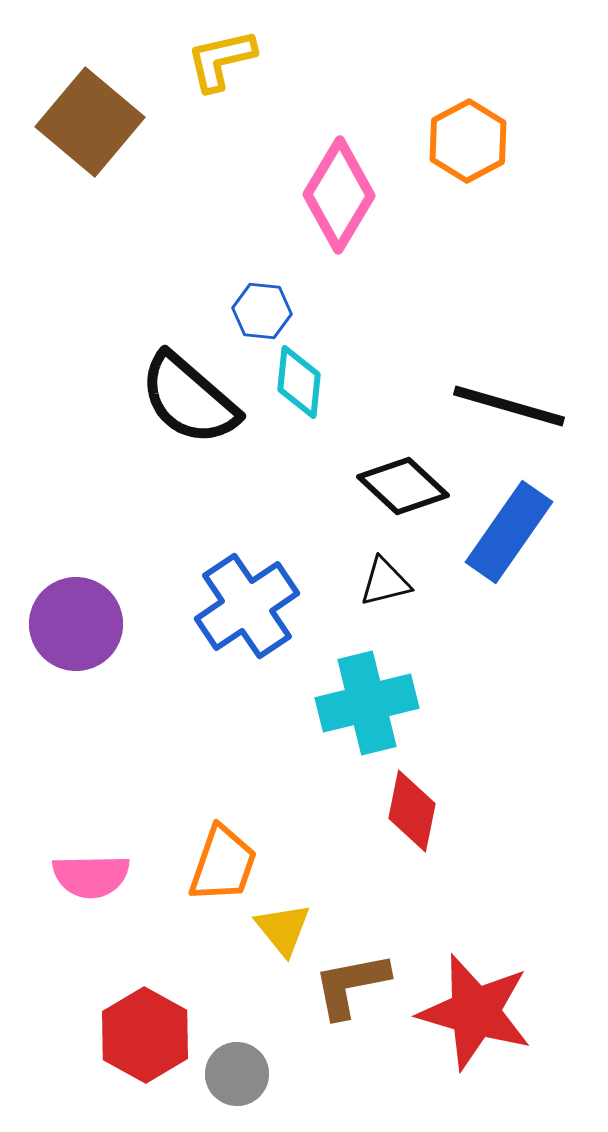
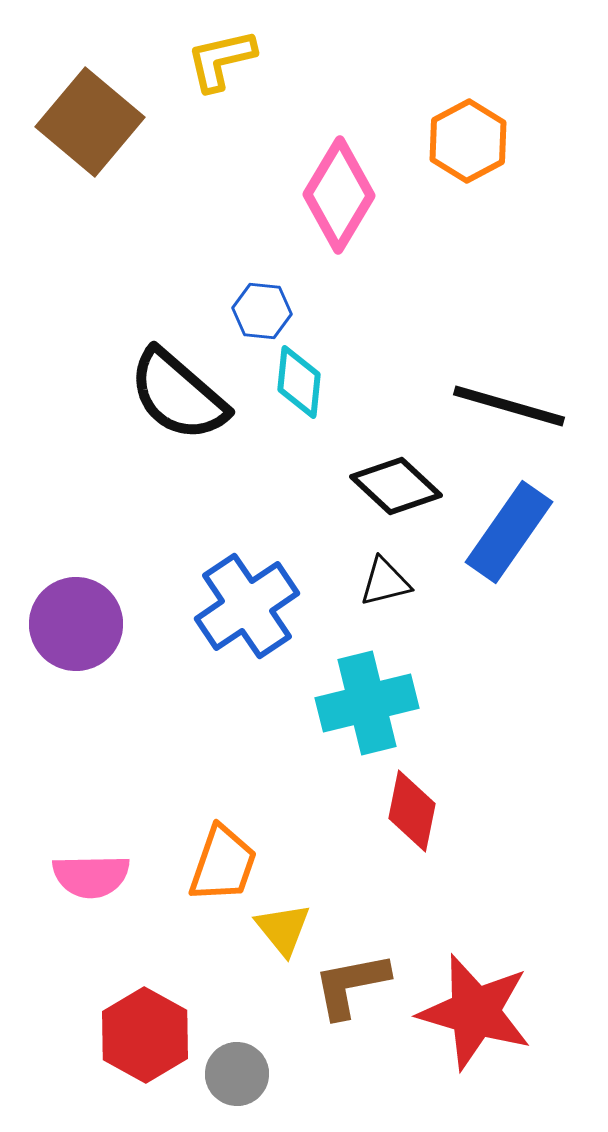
black semicircle: moved 11 px left, 4 px up
black diamond: moved 7 px left
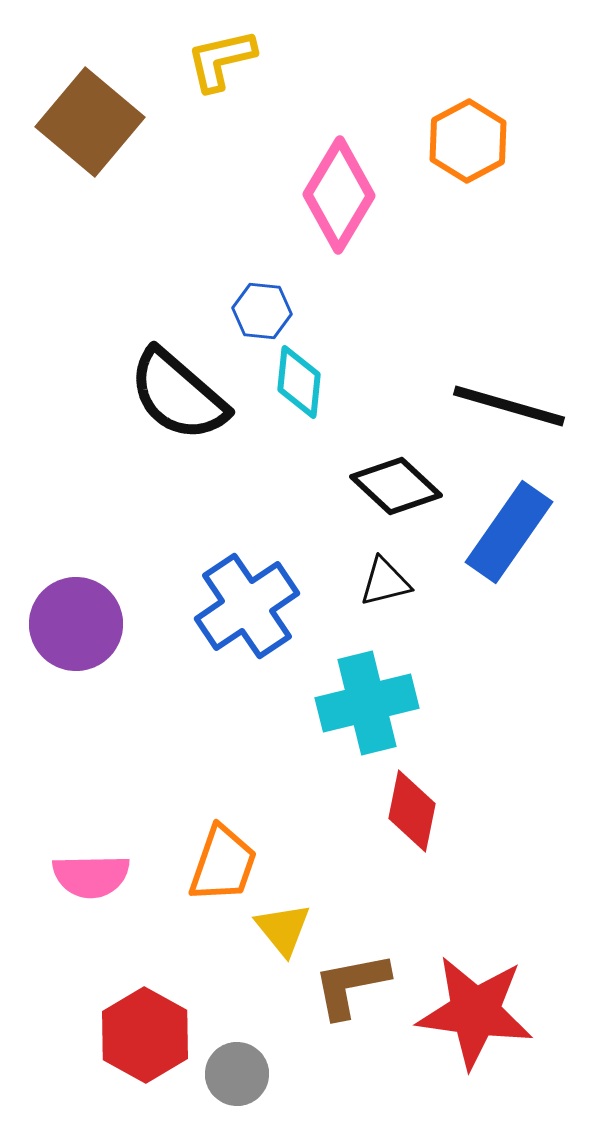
red star: rotated 8 degrees counterclockwise
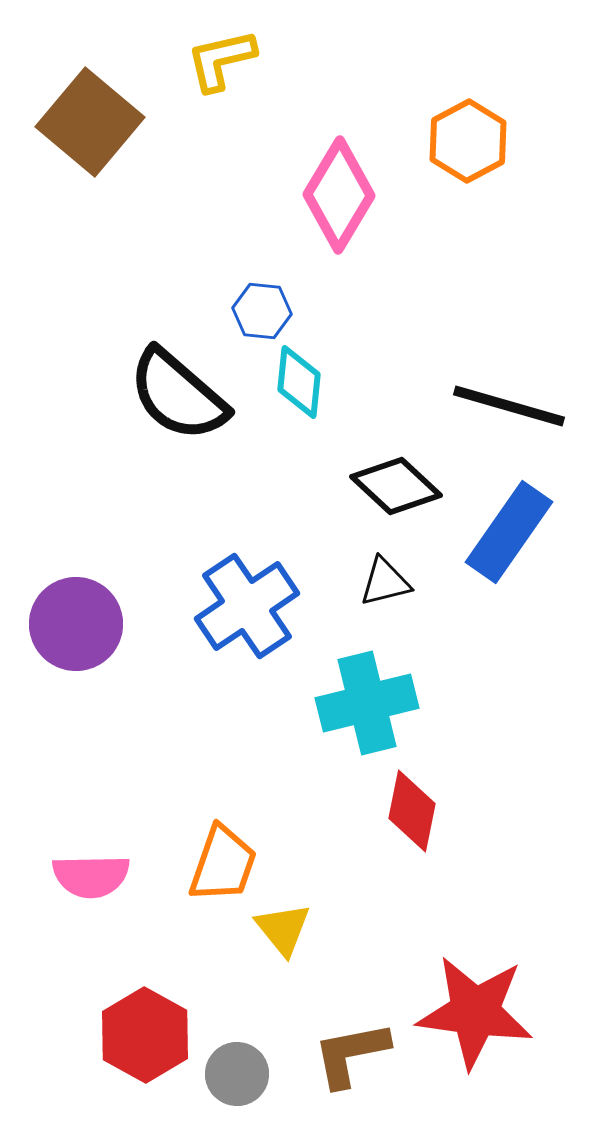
brown L-shape: moved 69 px down
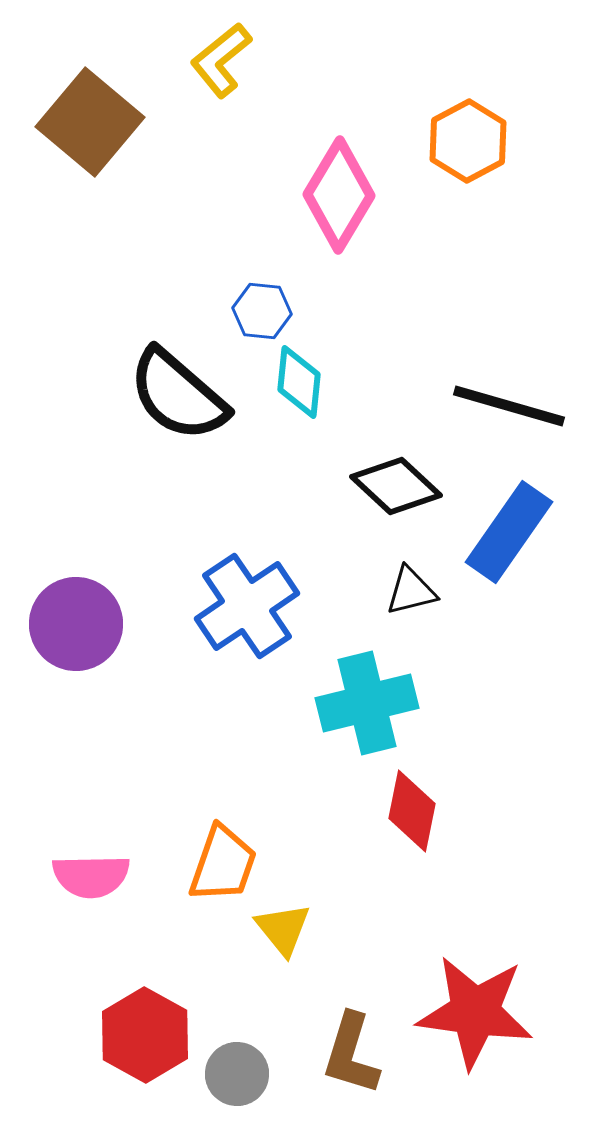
yellow L-shape: rotated 26 degrees counterclockwise
black triangle: moved 26 px right, 9 px down
brown L-shape: rotated 62 degrees counterclockwise
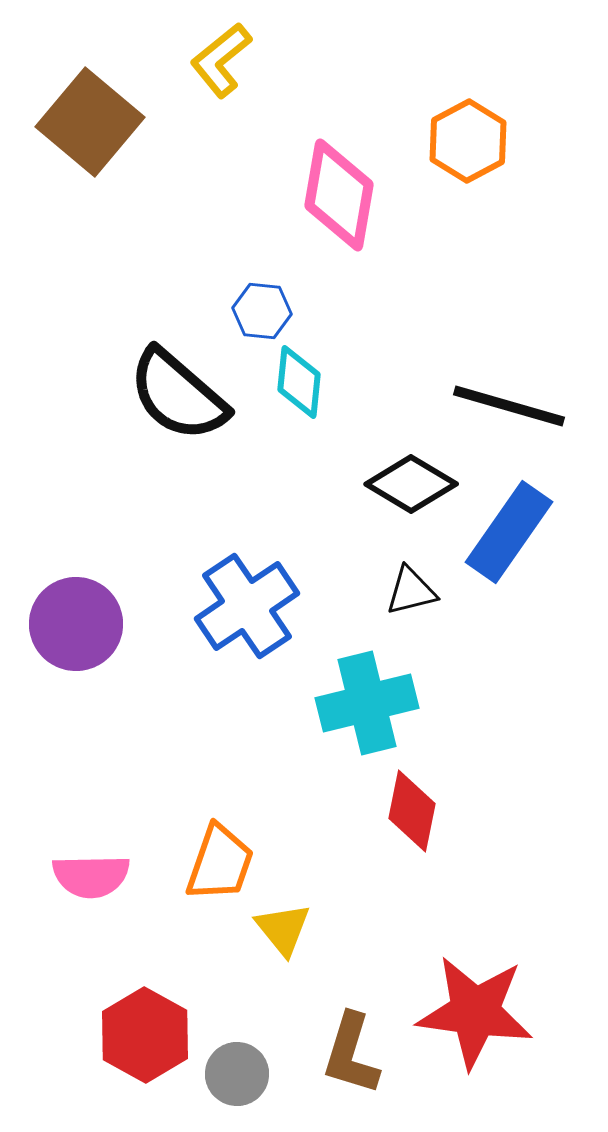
pink diamond: rotated 21 degrees counterclockwise
black diamond: moved 15 px right, 2 px up; rotated 12 degrees counterclockwise
orange trapezoid: moved 3 px left, 1 px up
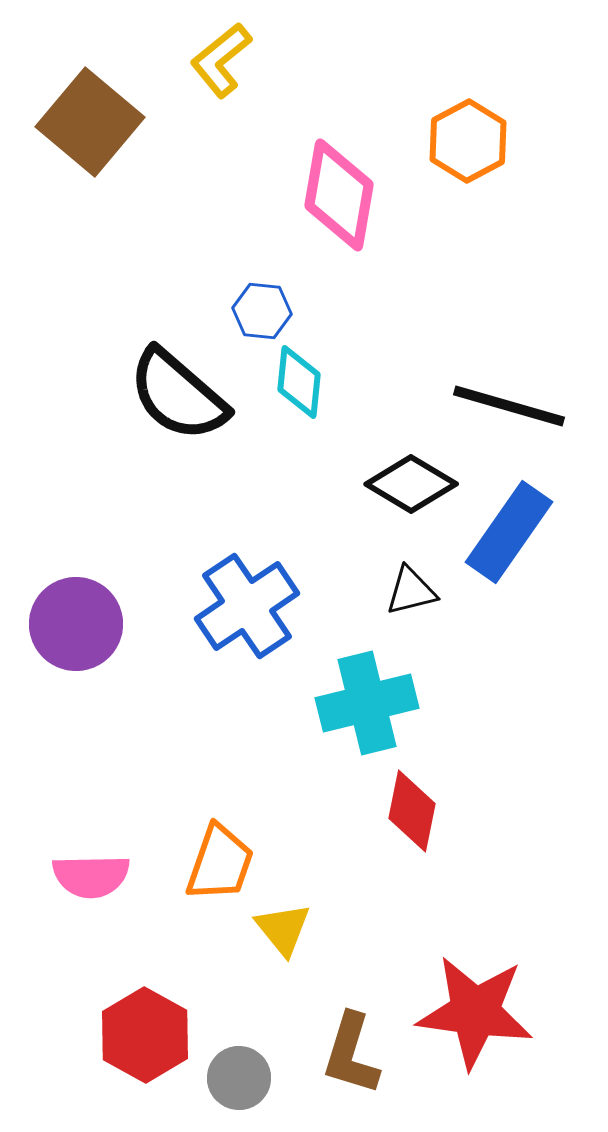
gray circle: moved 2 px right, 4 px down
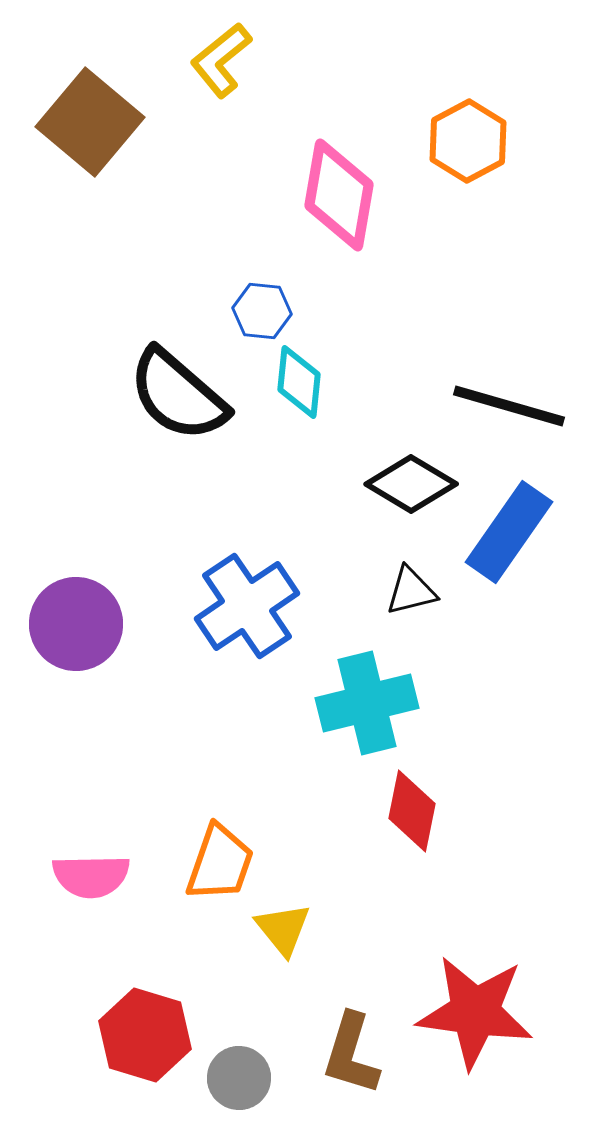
red hexagon: rotated 12 degrees counterclockwise
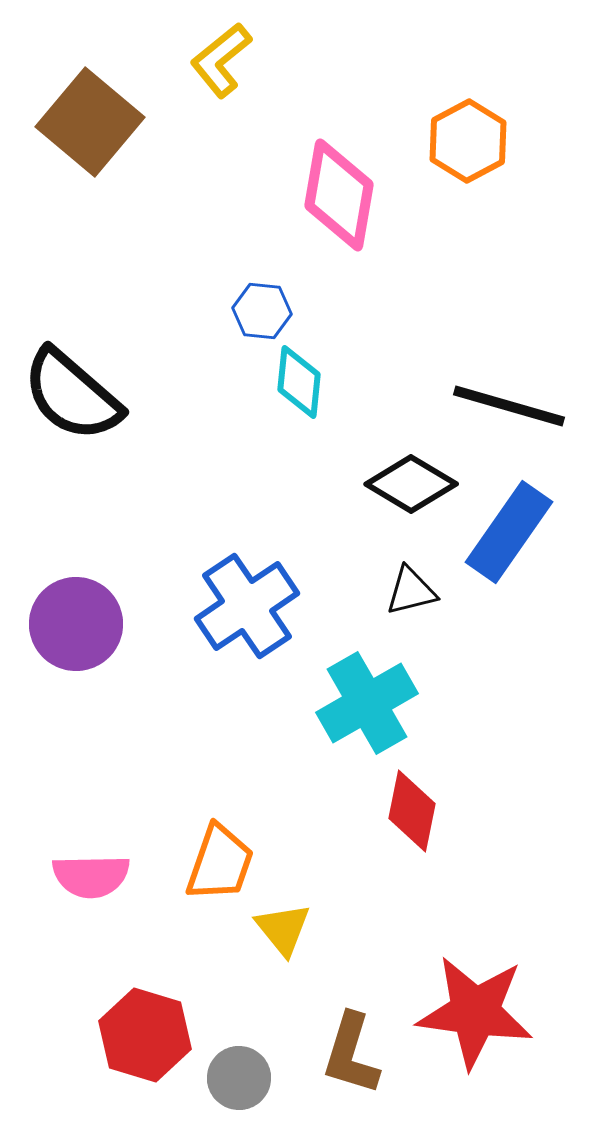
black semicircle: moved 106 px left
cyan cross: rotated 16 degrees counterclockwise
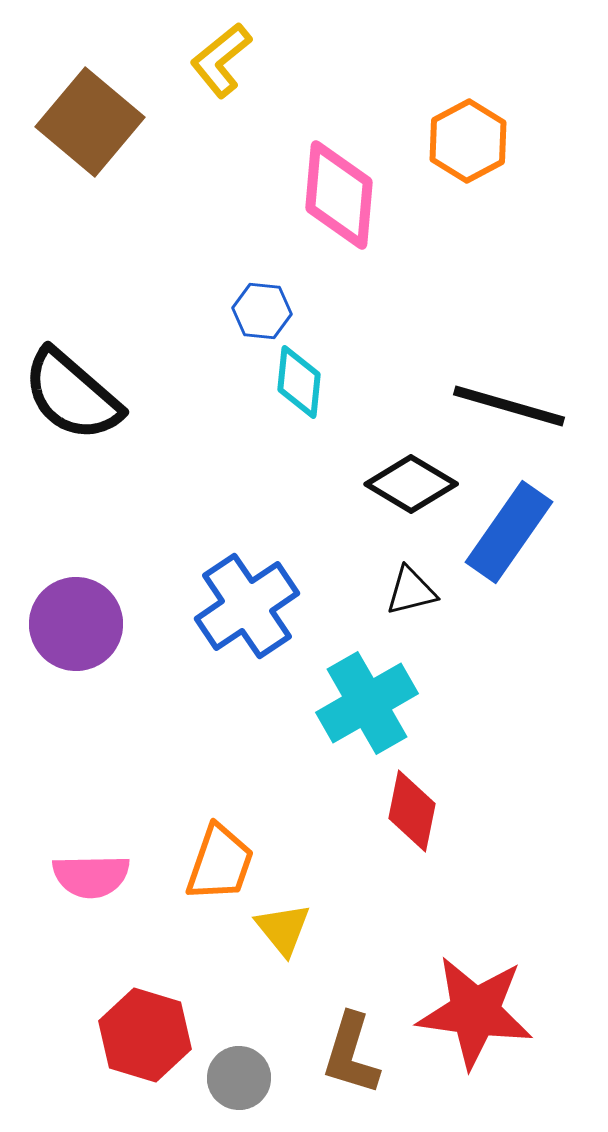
pink diamond: rotated 5 degrees counterclockwise
